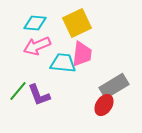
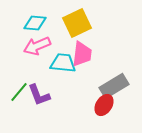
green line: moved 1 px right, 1 px down
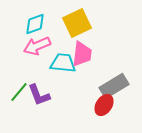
cyan diamond: moved 1 px down; rotated 25 degrees counterclockwise
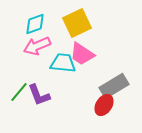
pink trapezoid: rotated 116 degrees clockwise
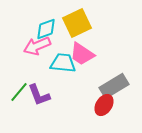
cyan diamond: moved 11 px right, 5 px down
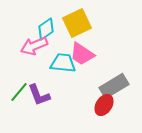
cyan diamond: rotated 15 degrees counterclockwise
pink arrow: moved 3 px left
